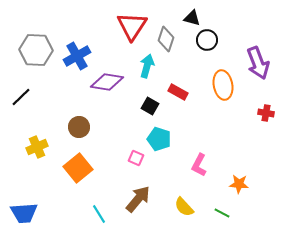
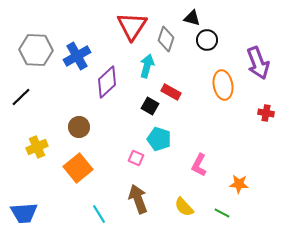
purple diamond: rotated 52 degrees counterclockwise
red rectangle: moved 7 px left
brown arrow: rotated 60 degrees counterclockwise
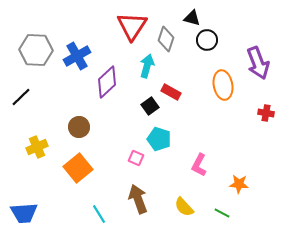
black square: rotated 24 degrees clockwise
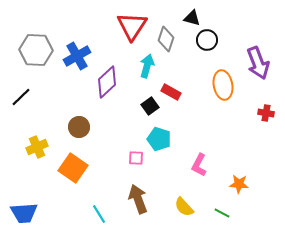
pink square: rotated 21 degrees counterclockwise
orange square: moved 5 px left; rotated 16 degrees counterclockwise
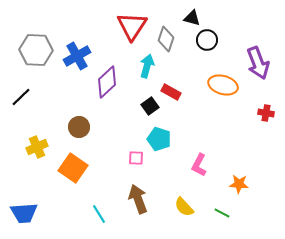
orange ellipse: rotated 64 degrees counterclockwise
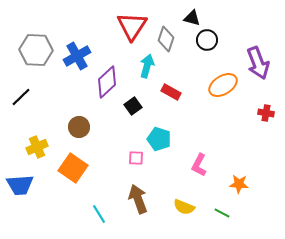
orange ellipse: rotated 48 degrees counterclockwise
black square: moved 17 px left
yellow semicircle: rotated 25 degrees counterclockwise
blue trapezoid: moved 4 px left, 28 px up
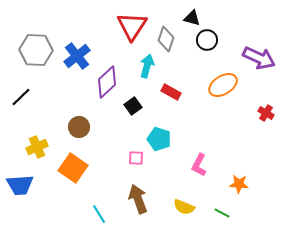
blue cross: rotated 8 degrees counterclockwise
purple arrow: moved 1 px right, 5 px up; rotated 44 degrees counterclockwise
red cross: rotated 21 degrees clockwise
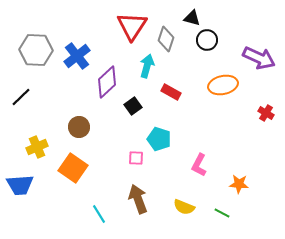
orange ellipse: rotated 20 degrees clockwise
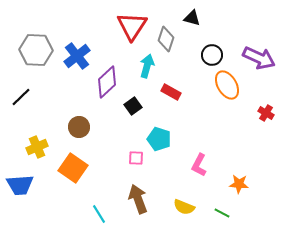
black circle: moved 5 px right, 15 px down
orange ellipse: moved 4 px right; rotated 72 degrees clockwise
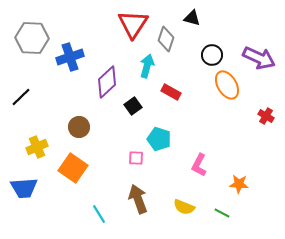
red triangle: moved 1 px right, 2 px up
gray hexagon: moved 4 px left, 12 px up
blue cross: moved 7 px left, 1 px down; rotated 20 degrees clockwise
red cross: moved 3 px down
blue trapezoid: moved 4 px right, 3 px down
